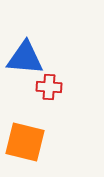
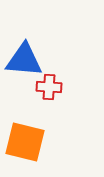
blue triangle: moved 1 px left, 2 px down
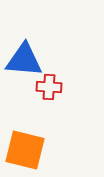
orange square: moved 8 px down
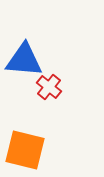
red cross: rotated 35 degrees clockwise
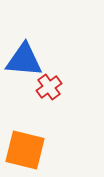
red cross: rotated 15 degrees clockwise
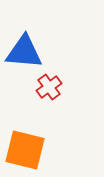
blue triangle: moved 8 px up
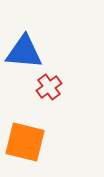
orange square: moved 8 px up
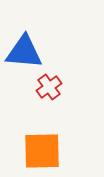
orange square: moved 17 px right, 9 px down; rotated 15 degrees counterclockwise
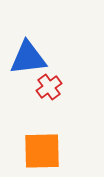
blue triangle: moved 4 px right, 6 px down; rotated 12 degrees counterclockwise
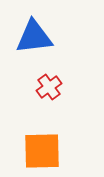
blue triangle: moved 6 px right, 21 px up
